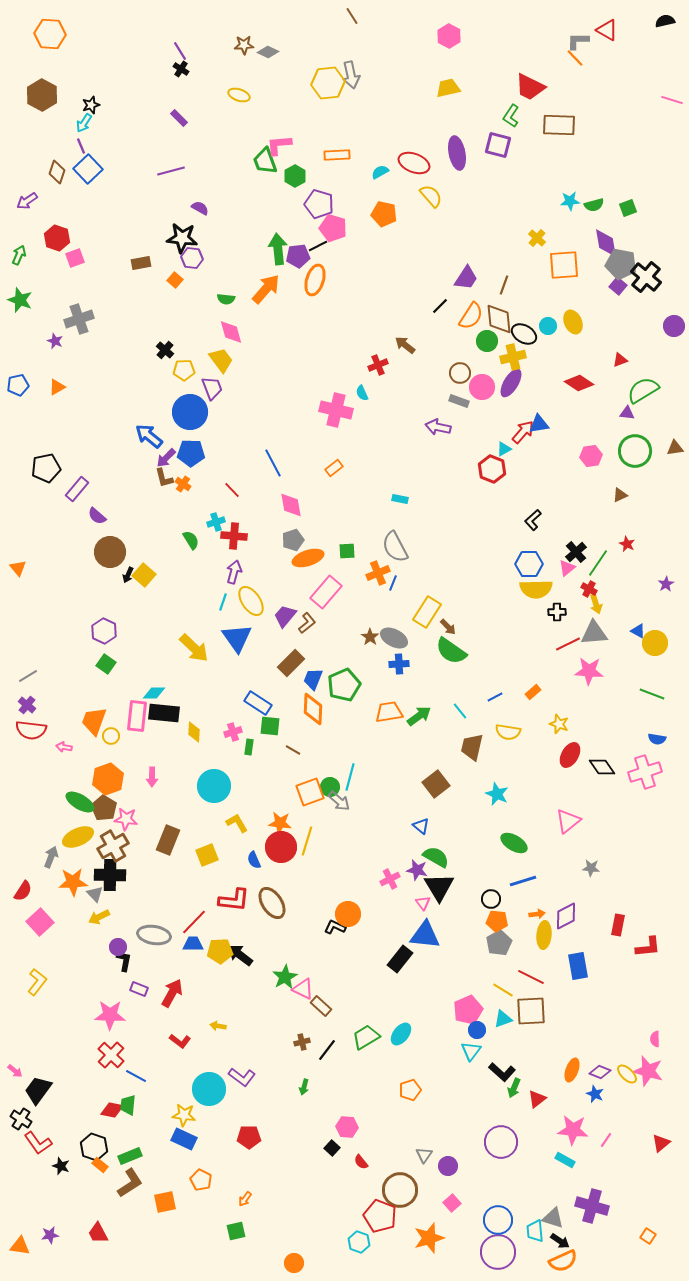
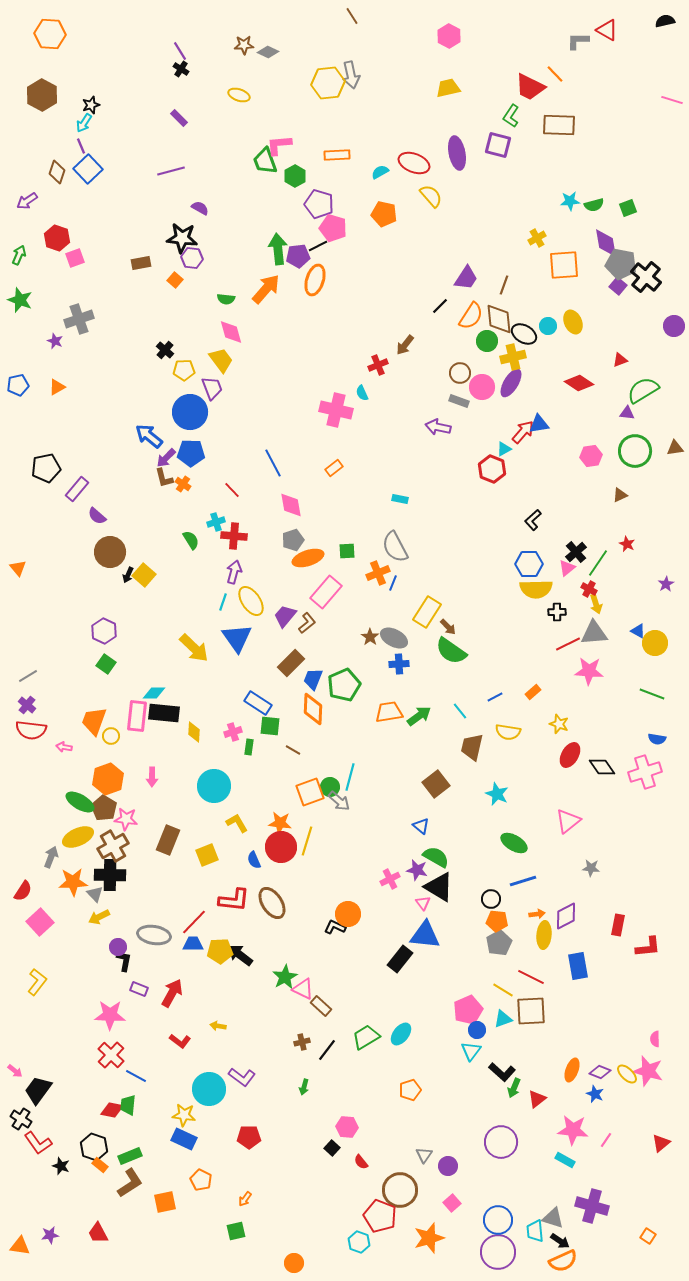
orange line at (575, 58): moved 20 px left, 16 px down
yellow cross at (537, 238): rotated 18 degrees clockwise
brown arrow at (405, 345): rotated 90 degrees counterclockwise
black triangle at (439, 887): rotated 28 degrees counterclockwise
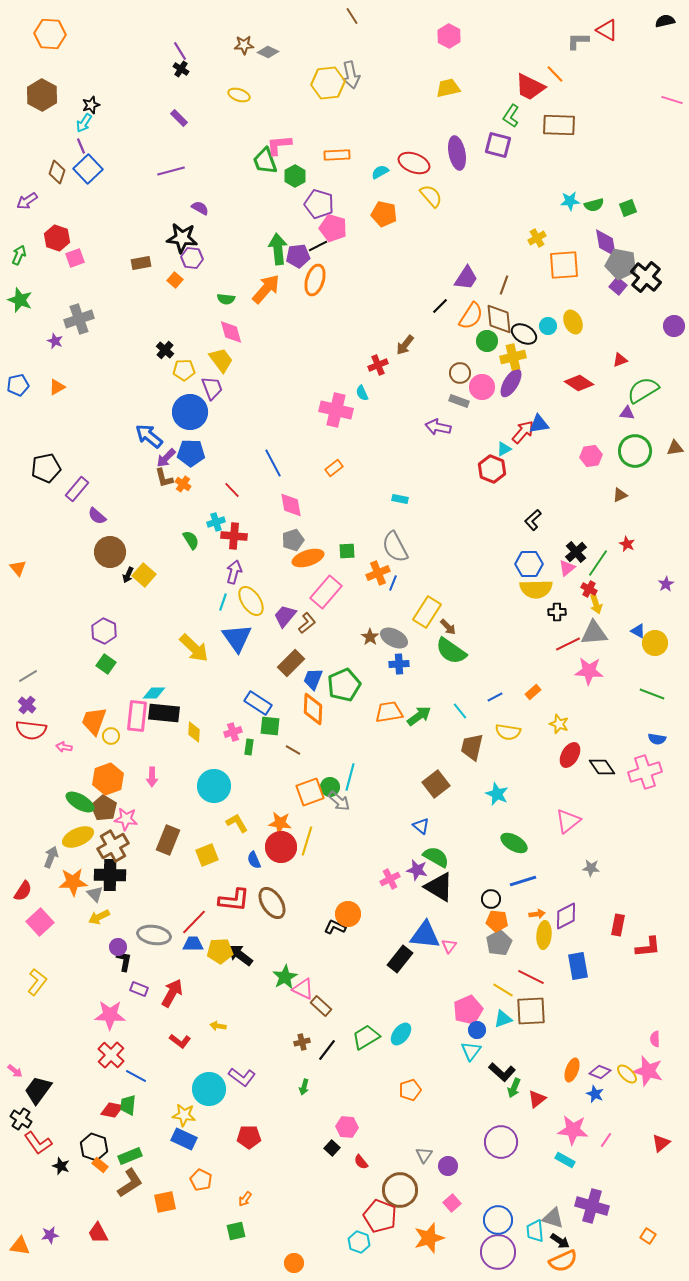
pink triangle at (423, 903): moved 26 px right, 43 px down; rotated 14 degrees clockwise
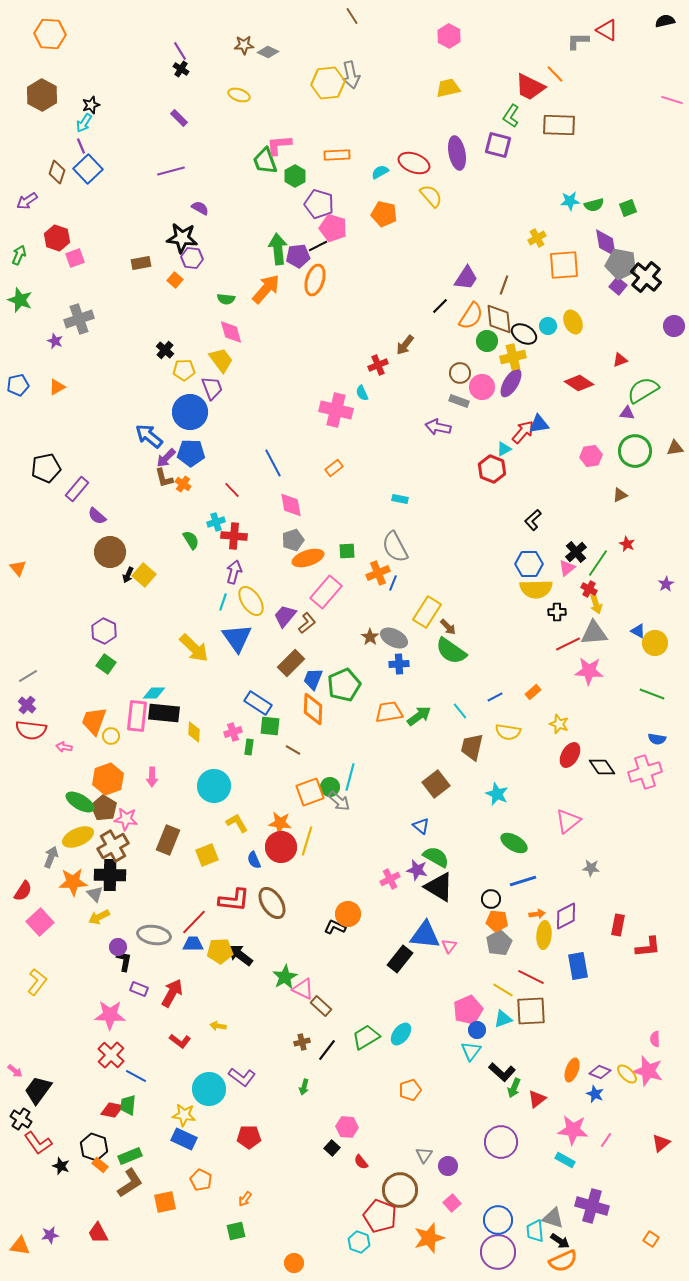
orange square at (648, 1236): moved 3 px right, 3 px down
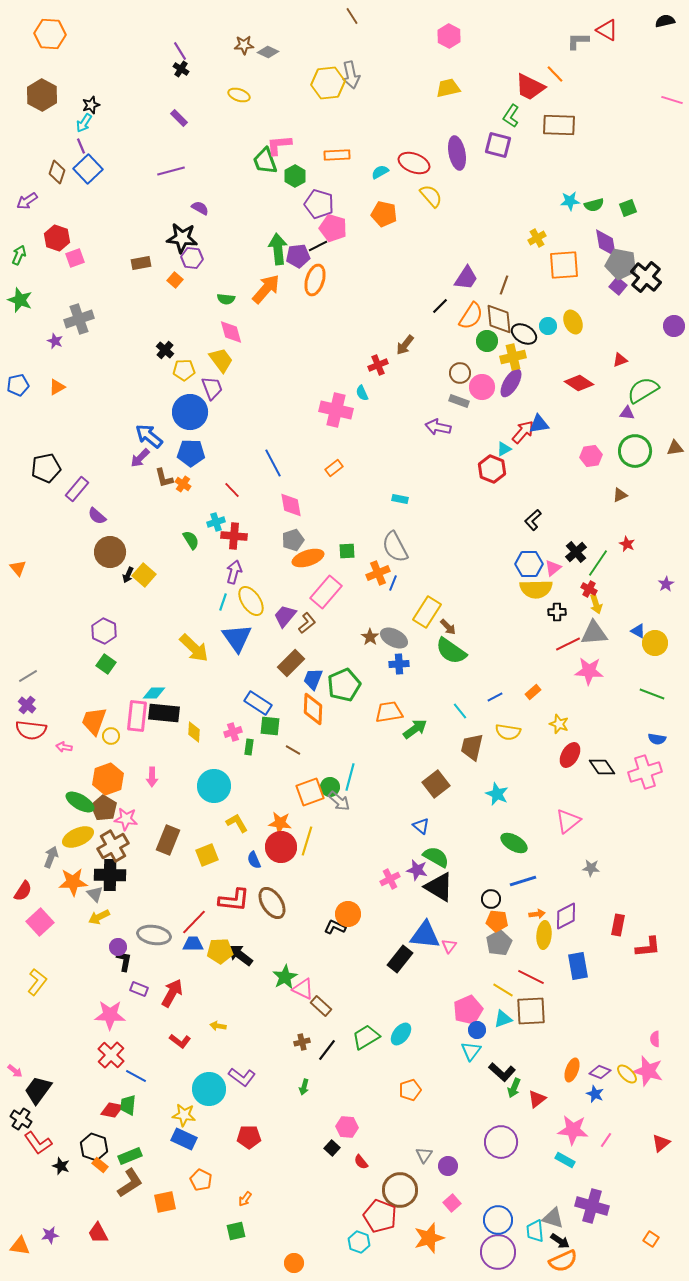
purple arrow at (166, 458): moved 26 px left
pink triangle at (567, 568): moved 14 px left
green arrow at (419, 716): moved 4 px left, 13 px down
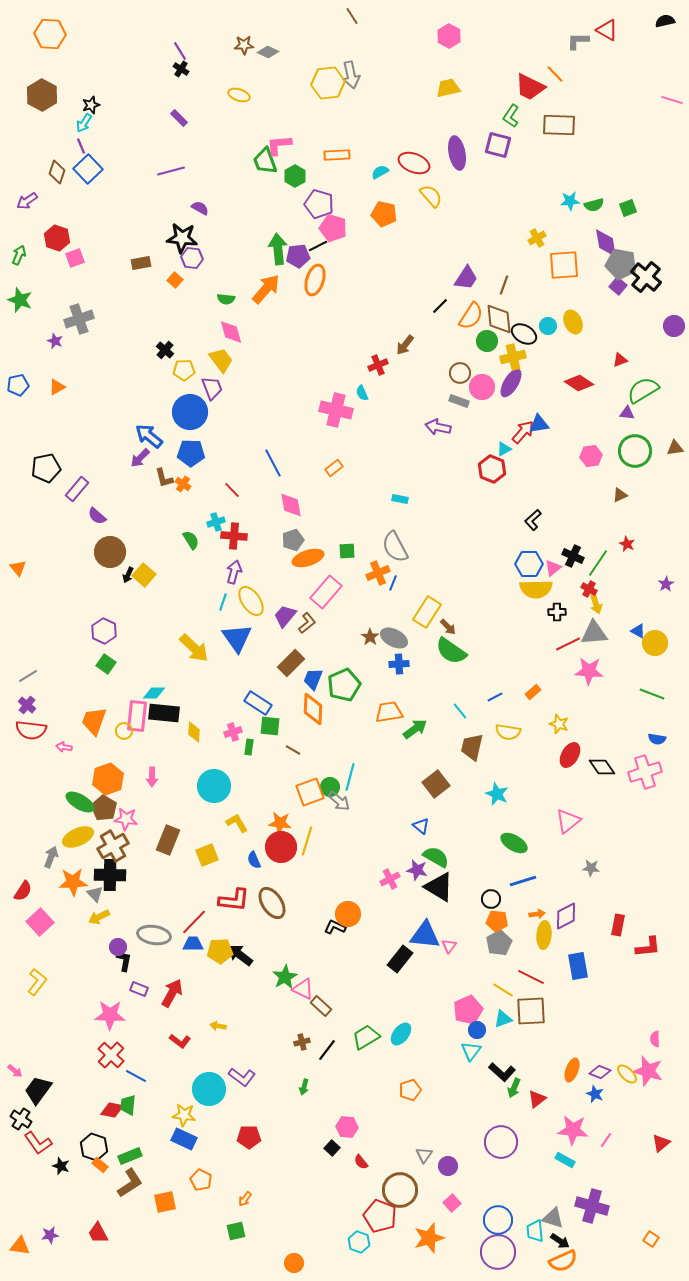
black cross at (576, 552): moved 3 px left, 4 px down; rotated 25 degrees counterclockwise
yellow circle at (111, 736): moved 13 px right, 5 px up
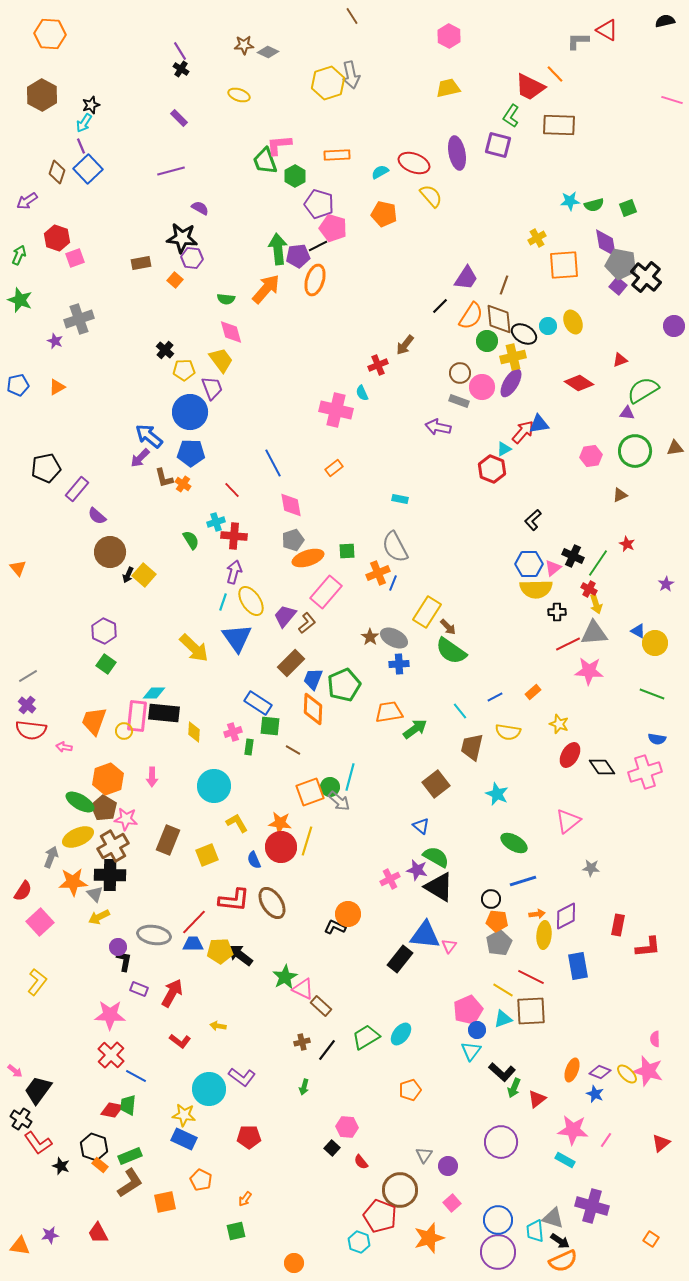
yellow hexagon at (328, 83): rotated 12 degrees counterclockwise
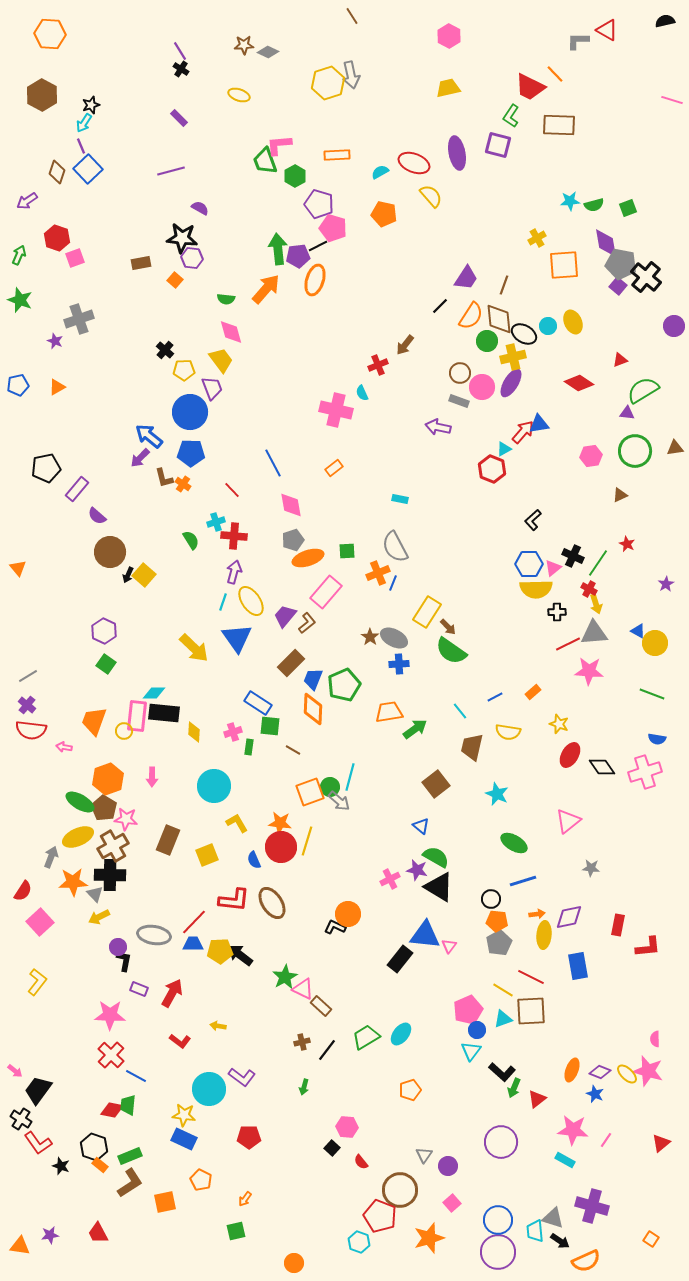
purple diamond at (566, 916): moved 3 px right, 1 px down; rotated 16 degrees clockwise
orange semicircle at (563, 1261): moved 23 px right
